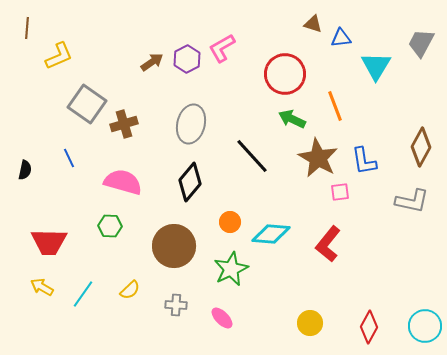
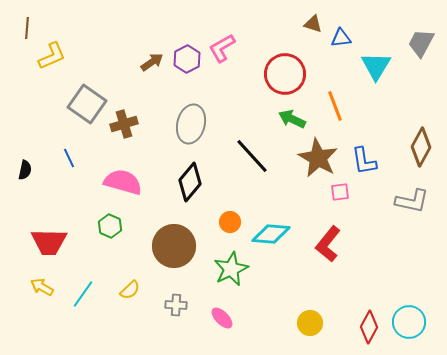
yellow L-shape: moved 7 px left
green hexagon: rotated 20 degrees clockwise
cyan circle: moved 16 px left, 4 px up
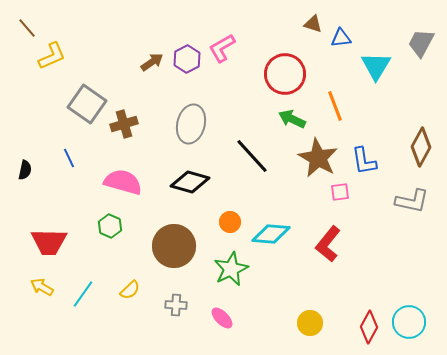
brown line: rotated 45 degrees counterclockwise
black diamond: rotated 66 degrees clockwise
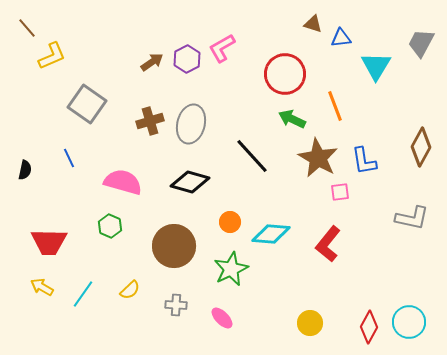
brown cross: moved 26 px right, 3 px up
gray L-shape: moved 17 px down
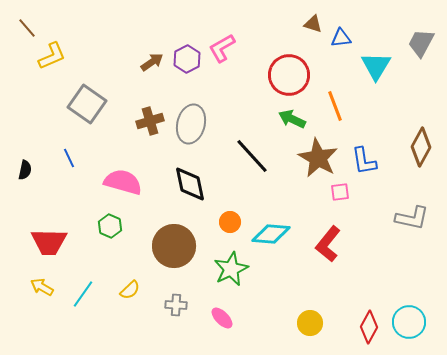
red circle: moved 4 px right, 1 px down
black diamond: moved 2 px down; rotated 63 degrees clockwise
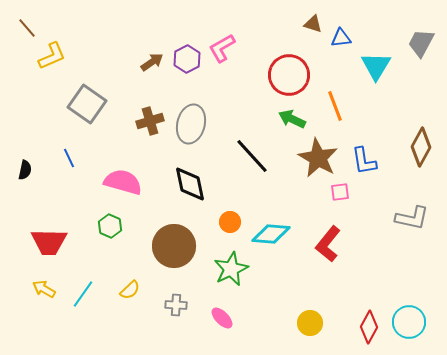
yellow arrow: moved 2 px right, 2 px down
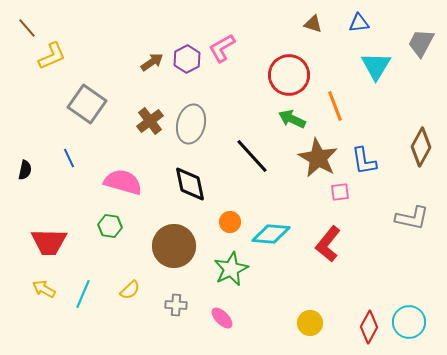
blue triangle: moved 18 px right, 15 px up
brown cross: rotated 20 degrees counterclockwise
green hexagon: rotated 15 degrees counterclockwise
cyan line: rotated 12 degrees counterclockwise
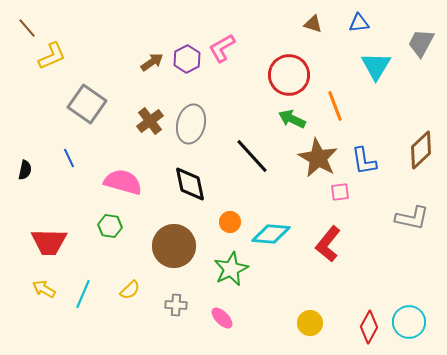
brown diamond: moved 3 px down; rotated 18 degrees clockwise
